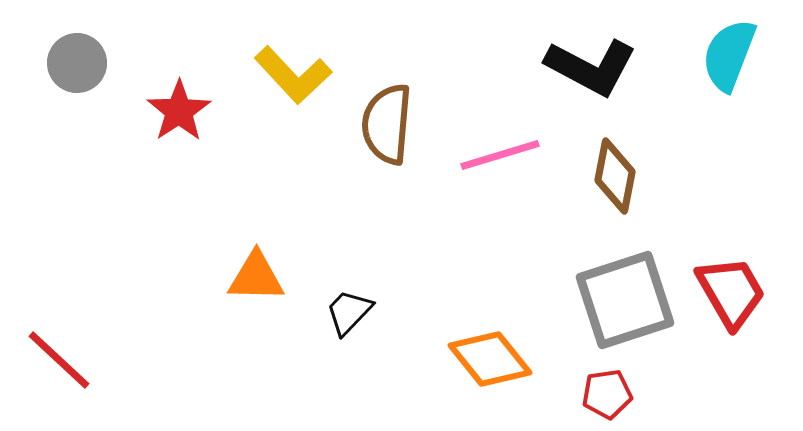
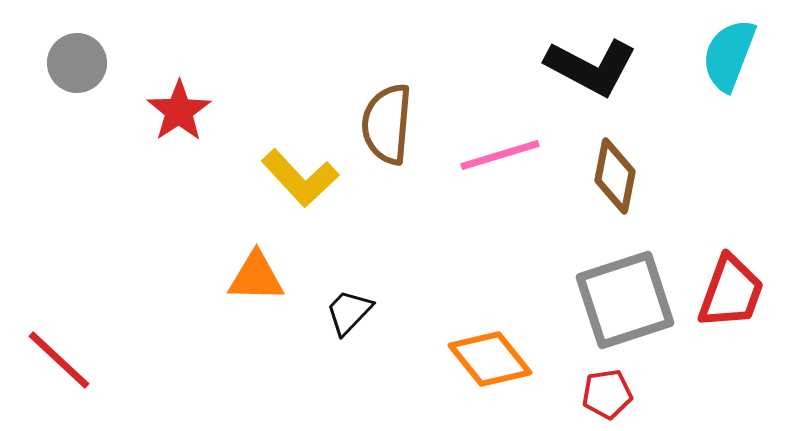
yellow L-shape: moved 7 px right, 103 px down
red trapezoid: rotated 50 degrees clockwise
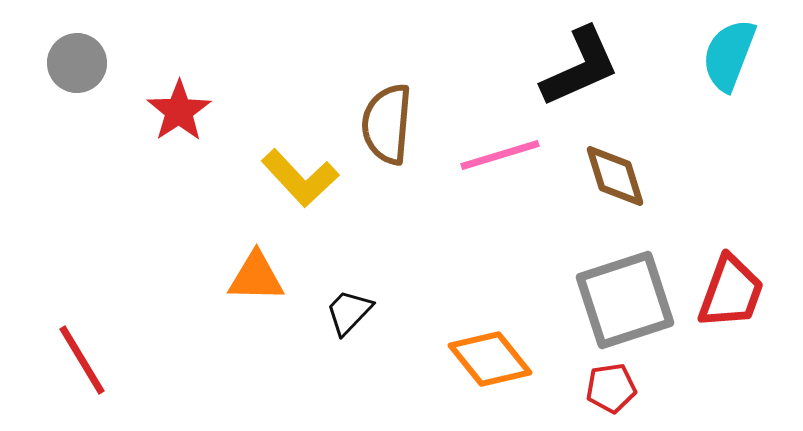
black L-shape: moved 11 px left; rotated 52 degrees counterclockwise
brown diamond: rotated 28 degrees counterclockwise
red line: moved 23 px right; rotated 16 degrees clockwise
red pentagon: moved 4 px right, 6 px up
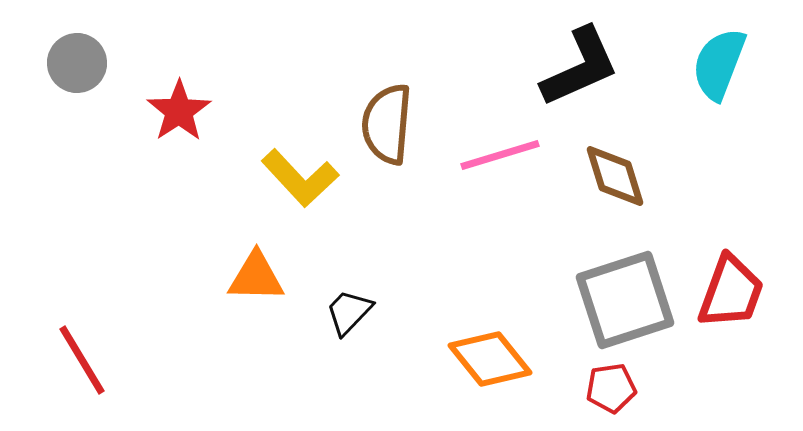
cyan semicircle: moved 10 px left, 9 px down
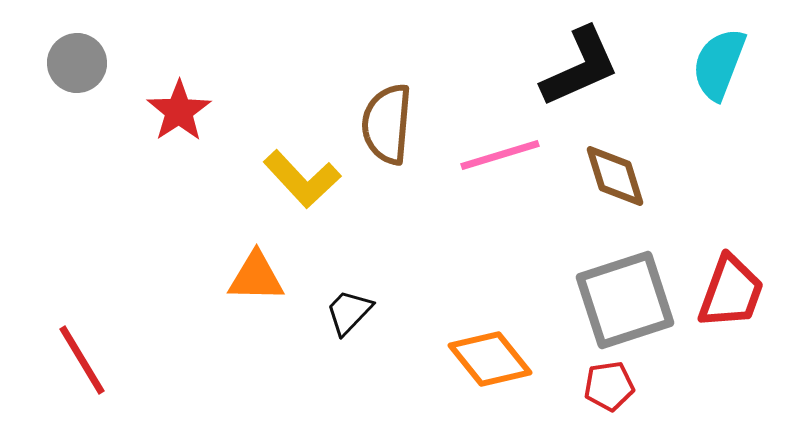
yellow L-shape: moved 2 px right, 1 px down
red pentagon: moved 2 px left, 2 px up
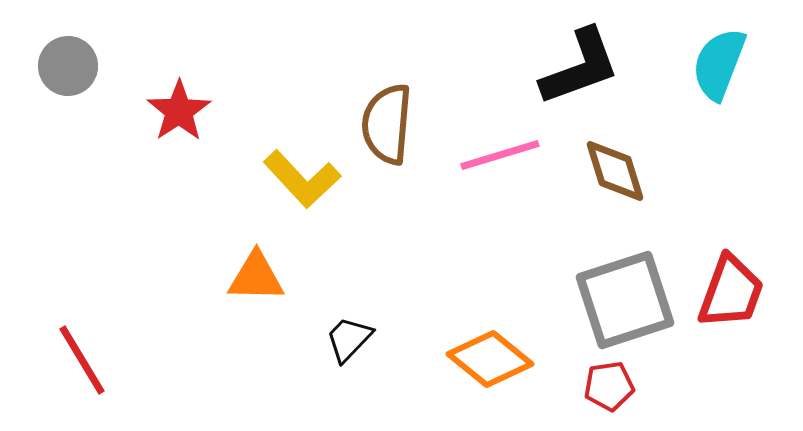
gray circle: moved 9 px left, 3 px down
black L-shape: rotated 4 degrees clockwise
brown diamond: moved 5 px up
black trapezoid: moved 27 px down
orange diamond: rotated 12 degrees counterclockwise
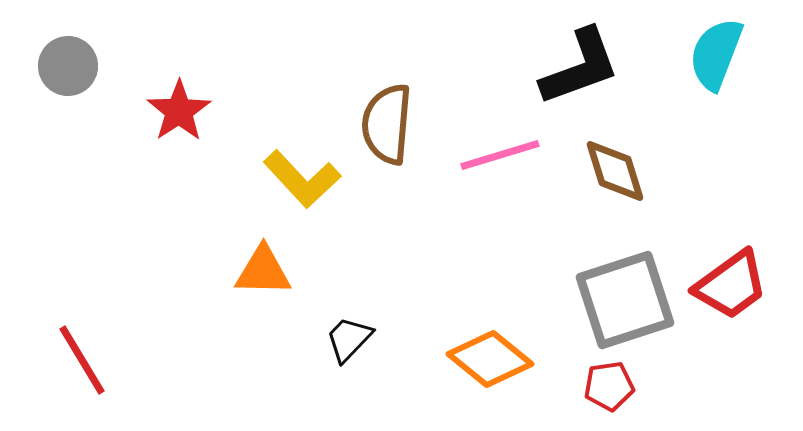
cyan semicircle: moved 3 px left, 10 px up
orange triangle: moved 7 px right, 6 px up
red trapezoid: moved 7 px up; rotated 34 degrees clockwise
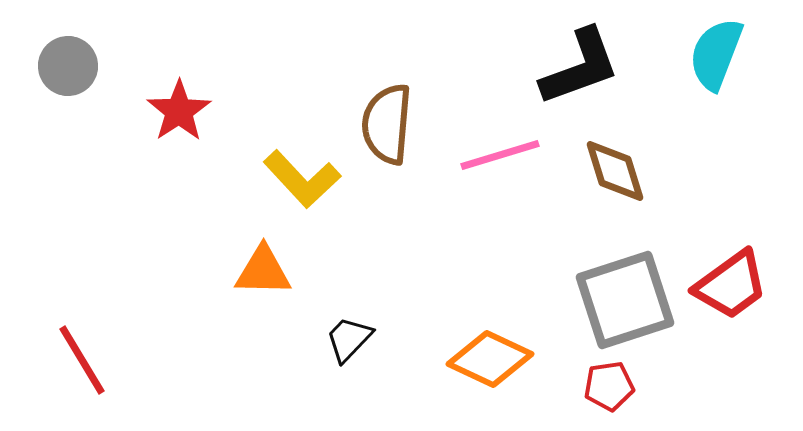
orange diamond: rotated 14 degrees counterclockwise
